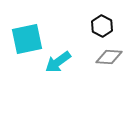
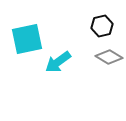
black hexagon: rotated 20 degrees clockwise
gray diamond: rotated 28 degrees clockwise
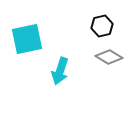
cyan arrow: moved 2 px right, 9 px down; rotated 36 degrees counterclockwise
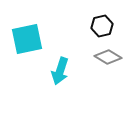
gray diamond: moved 1 px left
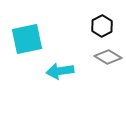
black hexagon: rotated 15 degrees counterclockwise
cyan arrow: rotated 64 degrees clockwise
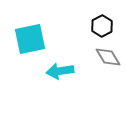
cyan square: moved 3 px right
gray diamond: rotated 28 degrees clockwise
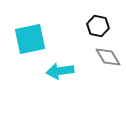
black hexagon: moved 4 px left; rotated 20 degrees counterclockwise
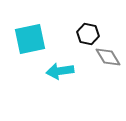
black hexagon: moved 10 px left, 8 px down
